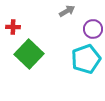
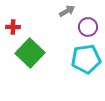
purple circle: moved 5 px left, 2 px up
green square: moved 1 px right, 1 px up
cyan pentagon: rotated 12 degrees clockwise
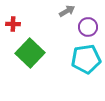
red cross: moved 3 px up
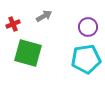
gray arrow: moved 23 px left, 5 px down
red cross: rotated 24 degrees counterclockwise
green square: moved 2 px left; rotated 28 degrees counterclockwise
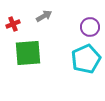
purple circle: moved 2 px right
green square: rotated 20 degrees counterclockwise
cyan pentagon: rotated 16 degrees counterclockwise
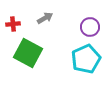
gray arrow: moved 1 px right, 2 px down
red cross: rotated 16 degrees clockwise
green square: rotated 32 degrees clockwise
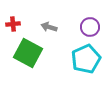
gray arrow: moved 4 px right, 9 px down; rotated 133 degrees counterclockwise
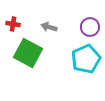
red cross: rotated 16 degrees clockwise
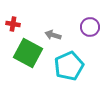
gray arrow: moved 4 px right, 8 px down
cyan pentagon: moved 17 px left, 7 px down
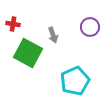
gray arrow: rotated 126 degrees counterclockwise
cyan pentagon: moved 6 px right, 15 px down
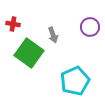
green square: moved 1 px right; rotated 8 degrees clockwise
